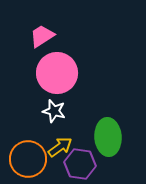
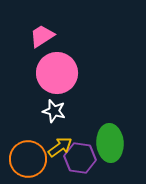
green ellipse: moved 2 px right, 6 px down
purple hexagon: moved 6 px up
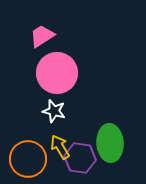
yellow arrow: rotated 85 degrees counterclockwise
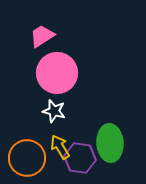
orange circle: moved 1 px left, 1 px up
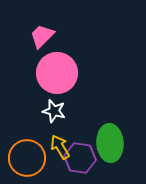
pink trapezoid: rotated 12 degrees counterclockwise
